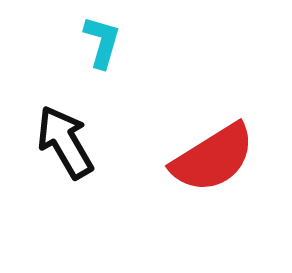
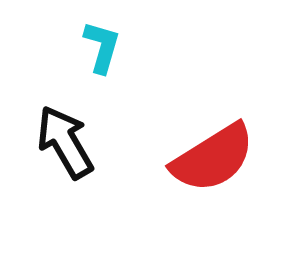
cyan L-shape: moved 5 px down
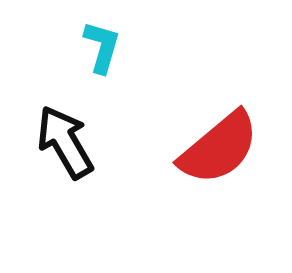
red semicircle: moved 6 px right, 10 px up; rotated 8 degrees counterclockwise
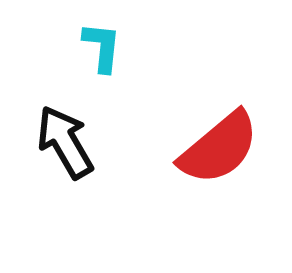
cyan L-shape: rotated 10 degrees counterclockwise
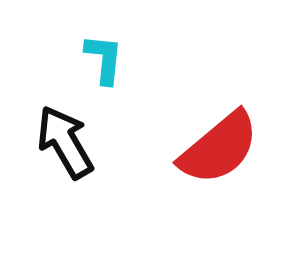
cyan L-shape: moved 2 px right, 12 px down
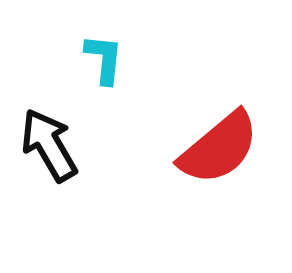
black arrow: moved 16 px left, 3 px down
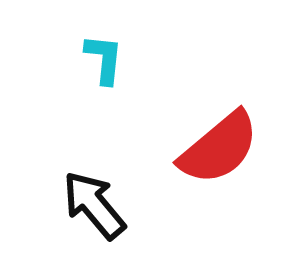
black arrow: moved 45 px right, 60 px down; rotated 10 degrees counterclockwise
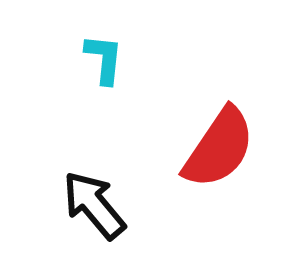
red semicircle: rotated 16 degrees counterclockwise
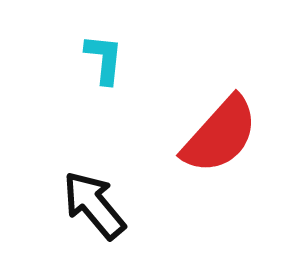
red semicircle: moved 1 px right, 13 px up; rotated 8 degrees clockwise
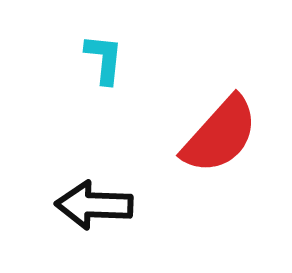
black arrow: rotated 48 degrees counterclockwise
